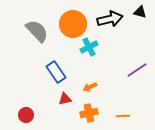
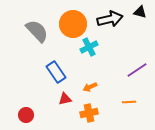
orange line: moved 6 px right, 14 px up
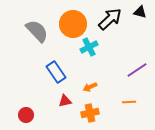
black arrow: rotated 30 degrees counterclockwise
red triangle: moved 2 px down
orange cross: moved 1 px right
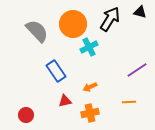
black arrow: rotated 15 degrees counterclockwise
blue rectangle: moved 1 px up
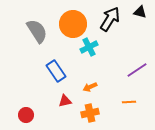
gray semicircle: rotated 10 degrees clockwise
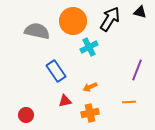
orange circle: moved 3 px up
gray semicircle: rotated 45 degrees counterclockwise
purple line: rotated 35 degrees counterclockwise
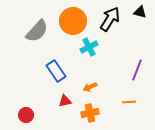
gray semicircle: rotated 120 degrees clockwise
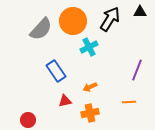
black triangle: rotated 16 degrees counterclockwise
gray semicircle: moved 4 px right, 2 px up
red circle: moved 2 px right, 5 px down
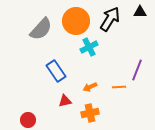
orange circle: moved 3 px right
orange line: moved 10 px left, 15 px up
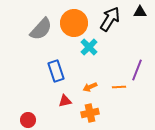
orange circle: moved 2 px left, 2 px down
cyan cross: rotated 18 degrees counterclockwise
blue rectangle: rotated 15 degrees clockwise
